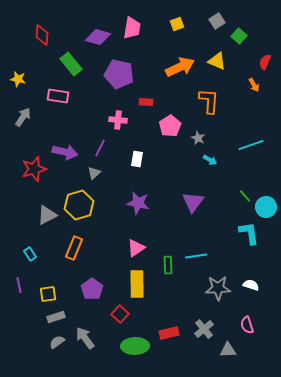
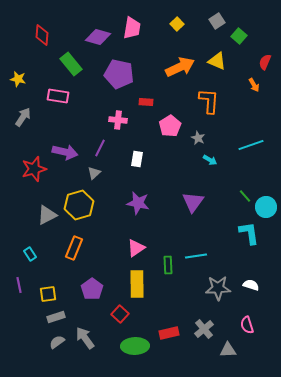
yellow square at (177, 24): rotated 24 degrees counterclockwise
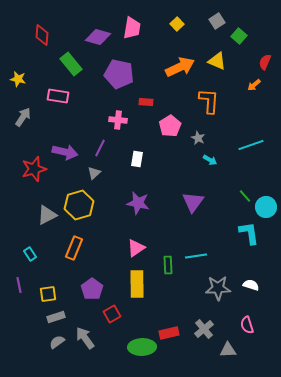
orange arrow at (254, 85): rotated 80 degrees clockwise
red square at (120, 314): moved 8 px left; rotated 18 degrees clockwise
green ellipse at (135, 346): moved 7 px right, 1 px down
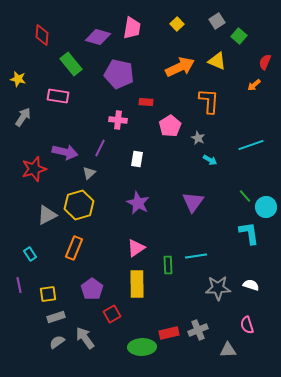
gray triangle at (94, 173): moved 5 px left
purple star at (138, 203): rotated 15 degrees clockwise
gray cross at (204, 329): moved 6 px left, 1 px down; rotated 18 degrees clockwise
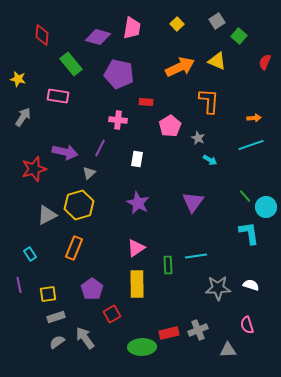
orange arrow at (254, 85): moved 33 px down; rotated 144 degrees counterclockwise
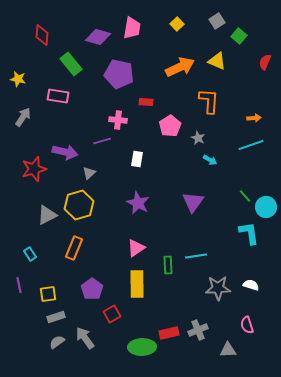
purple line at (100, 148): moved 2 px right, 7 px up; rotated 48 degrees clockwise
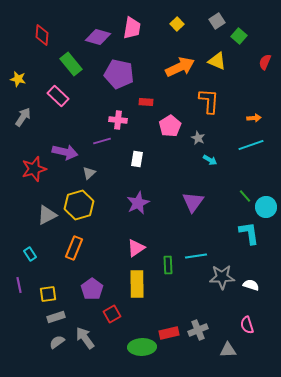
pink rectangle at (58, 96): rotated 35 degrees clockwise
purple star at (138, 203): rotated 20 degrees clockwise
gray star at (218, 288): moved 4 px right, 11 px up
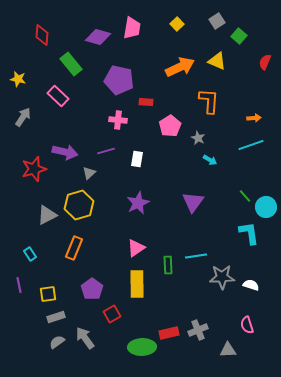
purple pentagon at (119, 74): moved 6 px down
purple line at (102, 141): moved 4 px right, 10 px down
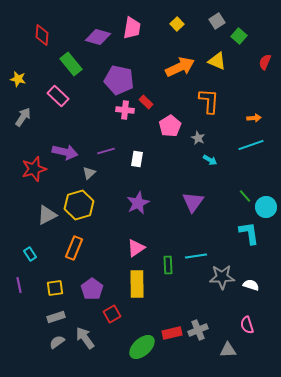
red rectangle at (146, 102): rotated 40 degrees clockwise
pink cross at (118, 120): moved 7 px right, 10 px up
yellow square at (48, 294): moved 7 px right, 6 px up
red rectangle at (169, 333): moved 3 px right
green ellipse at (142, 347): rotated 40 degrees counterclockwise
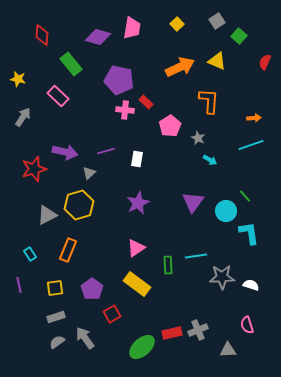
cyan circle at (266, 207): moved 40 px left, 4 px down
orange rectangle at (74, 248): moved 6 px left, 2 px down
yellow rectangle at (137, 284): rotated 52 degrees counterclockwise
